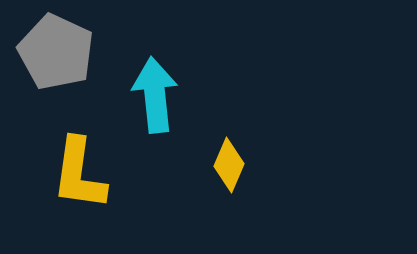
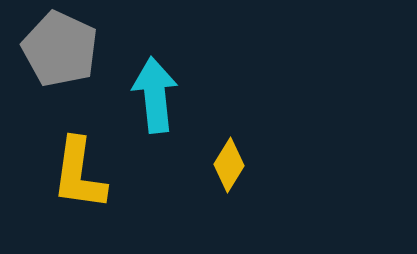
gray pentagon: moved 4 px right, 3 px up
yellow diamond: rotated 8 degrees clockwise
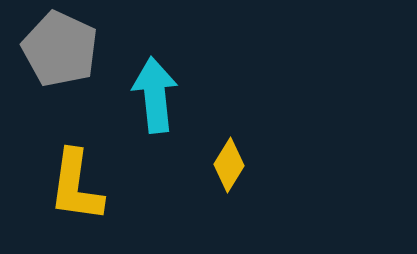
yellow L-shape: moved 3 px left, 12 px down
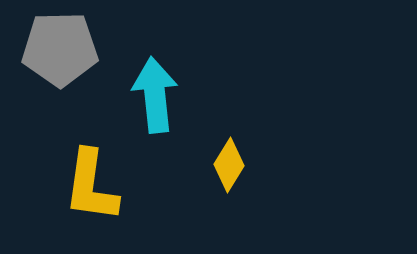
gray pentagon: rotated 26 degrees counterclockwise
yellow L-shape: moved 15 px right
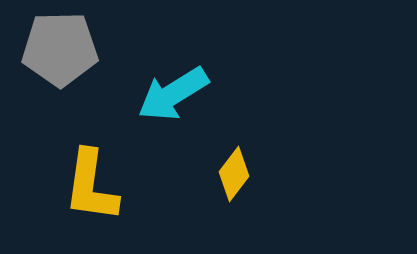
cyan arrow: moved 18 px right, 1 px up; rotated 116 degrees counterclockwise
yellow diamond: moved 5 px right, 9 px down; rotated 6 degrees clockwise
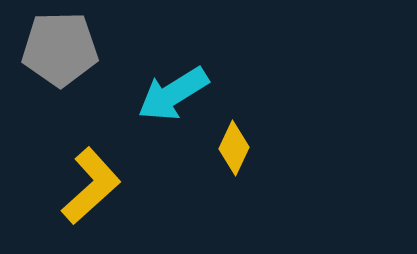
yellow diamond: moved 26 px up; rotated 12 degrees counterclockwise
yellow L-shape: rotated 140 degrees counterclockwise
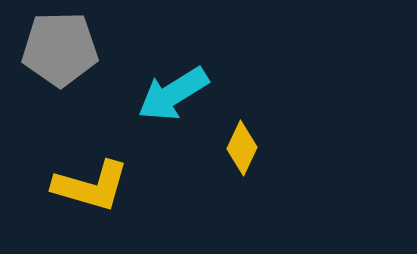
yellow diamond: moved 8 px right
yellow L-shape: rotated 58 degrees clockwise
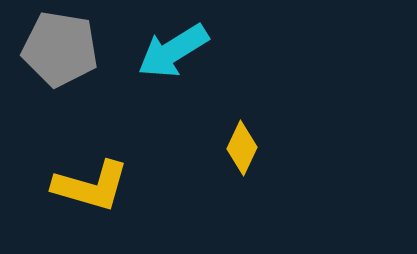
gray pentagon: rotated 10 degrees clockwise
cyan arrow: moved 43 px up
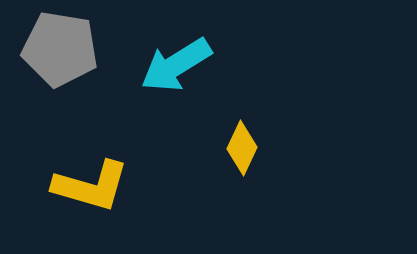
cyan arrow: moved 3 px right, 14 px down
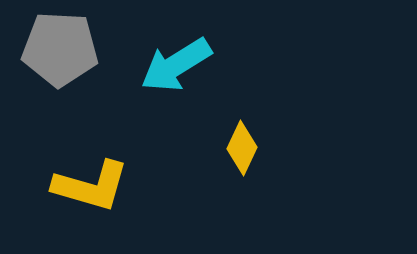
gray pentagon: rotated 6 degrees counterclockwise
